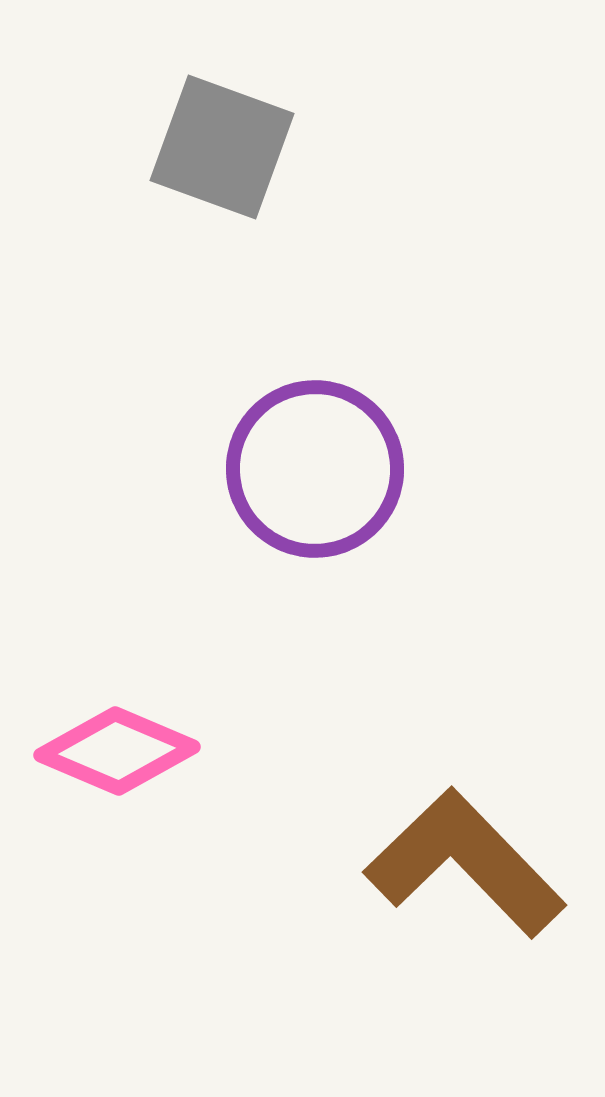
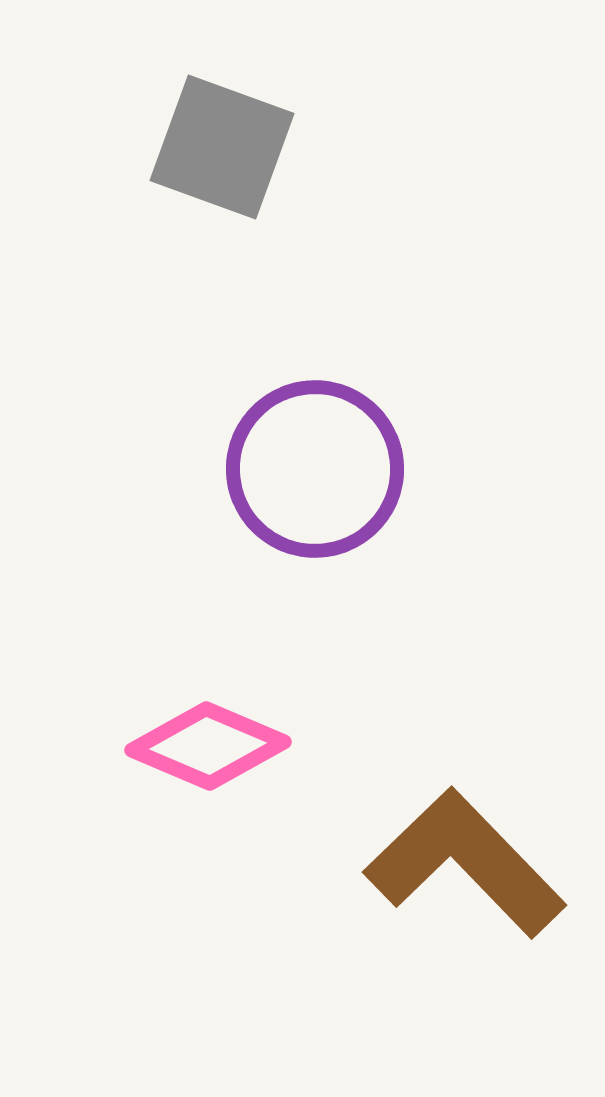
pink diamond: moved 91 px right, 5 px up
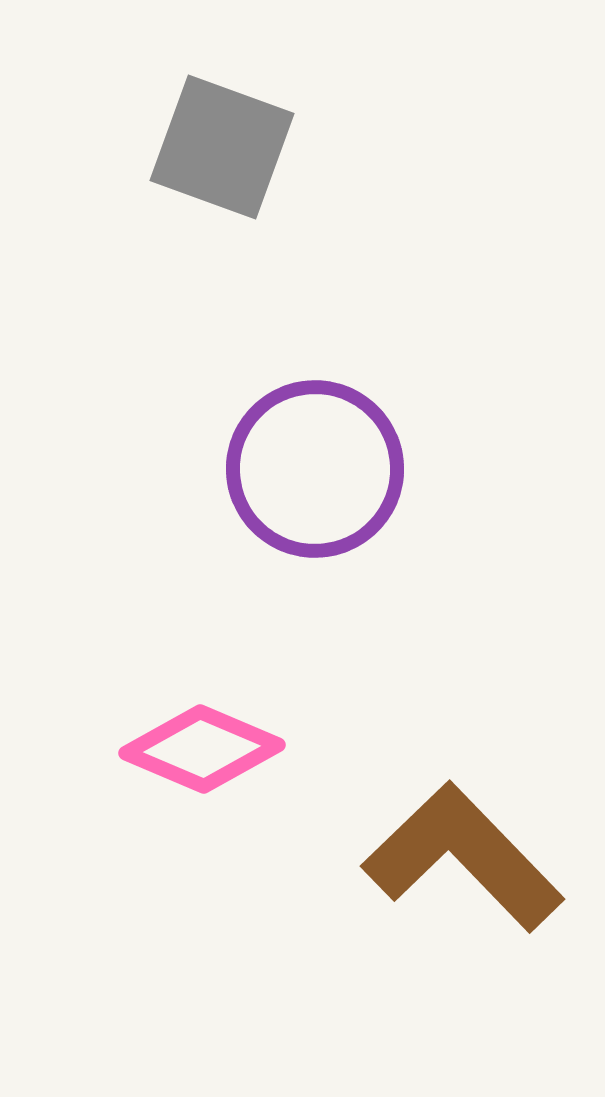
pink diamond: moved 6 px left, 3 px down
brown L-shape: moved 2 px left, 6 px up
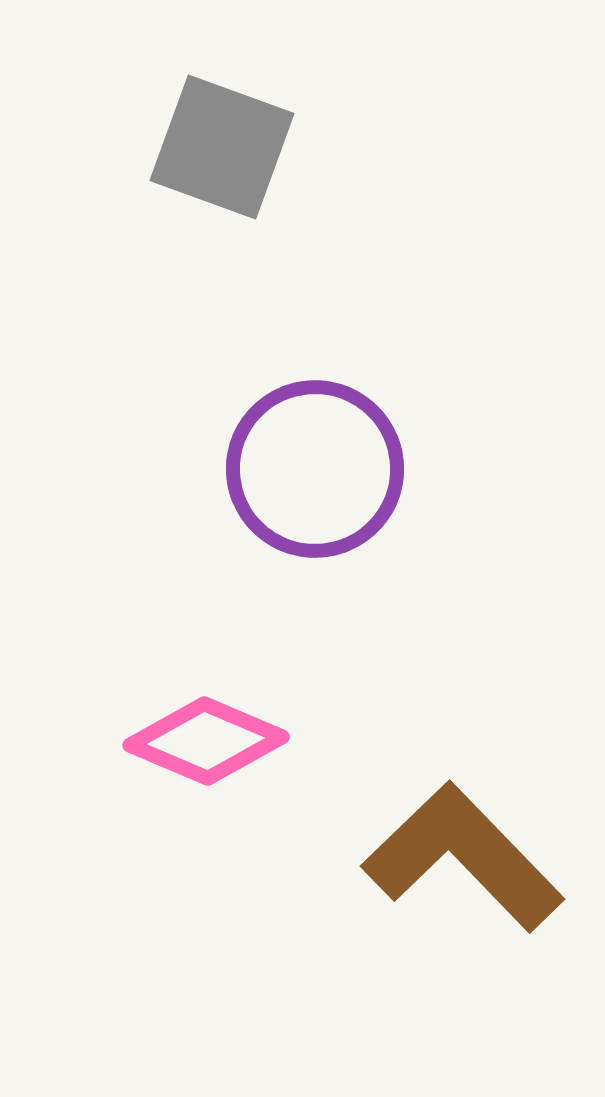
pink diamond: moved 4 px right, 8 px up
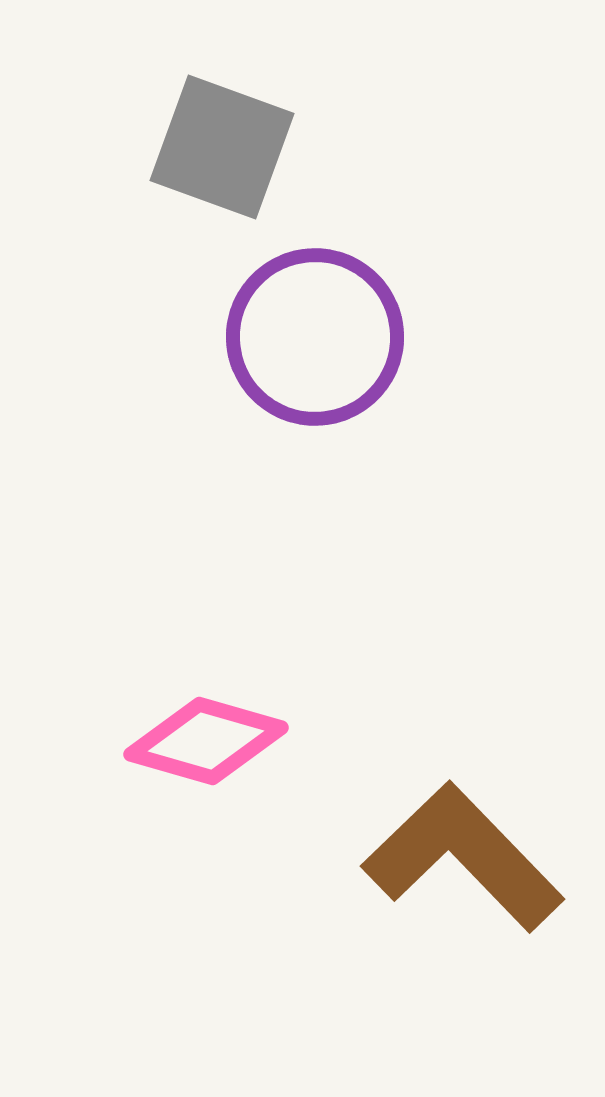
purple circle: moved 132 px up
pink diamond: rotated 7 degrees counterclockwise
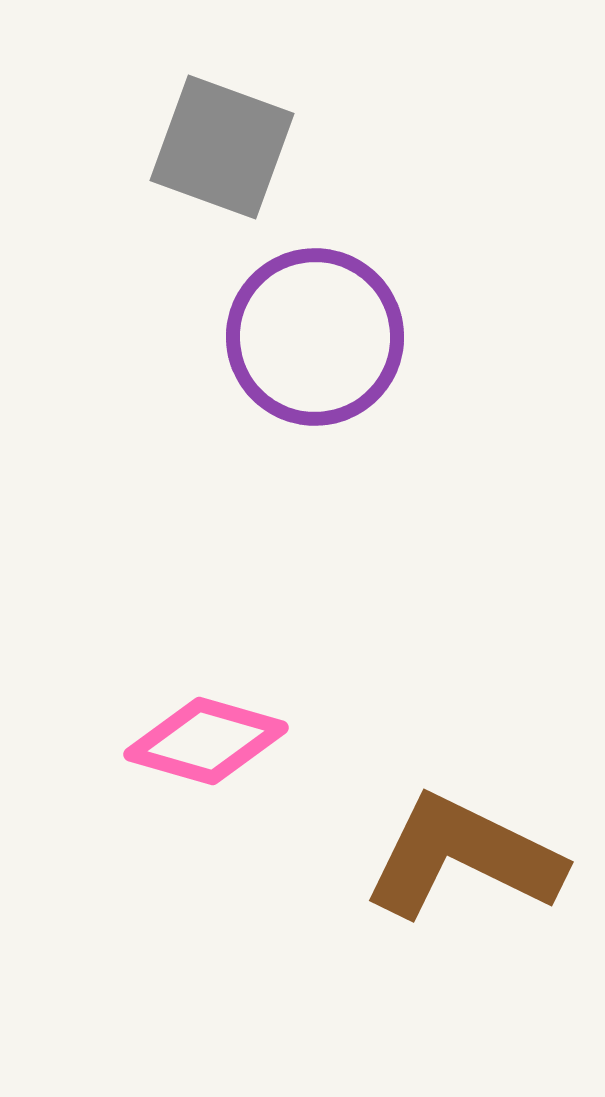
brown L-shape: rotated 20 degrees counterclockwise
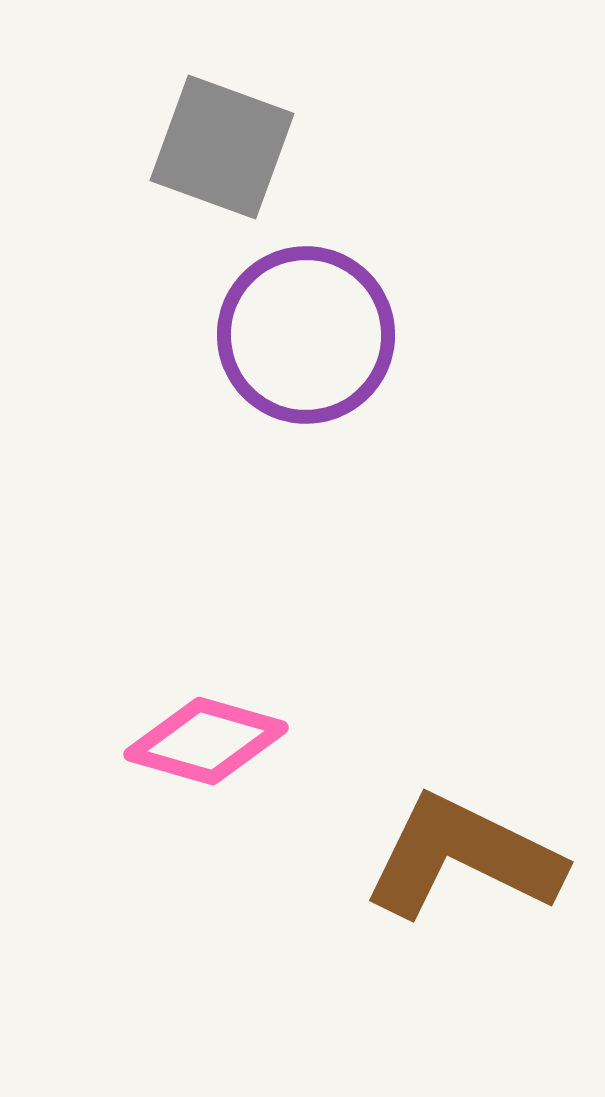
purple circle: moved 9 px left, 2 px up
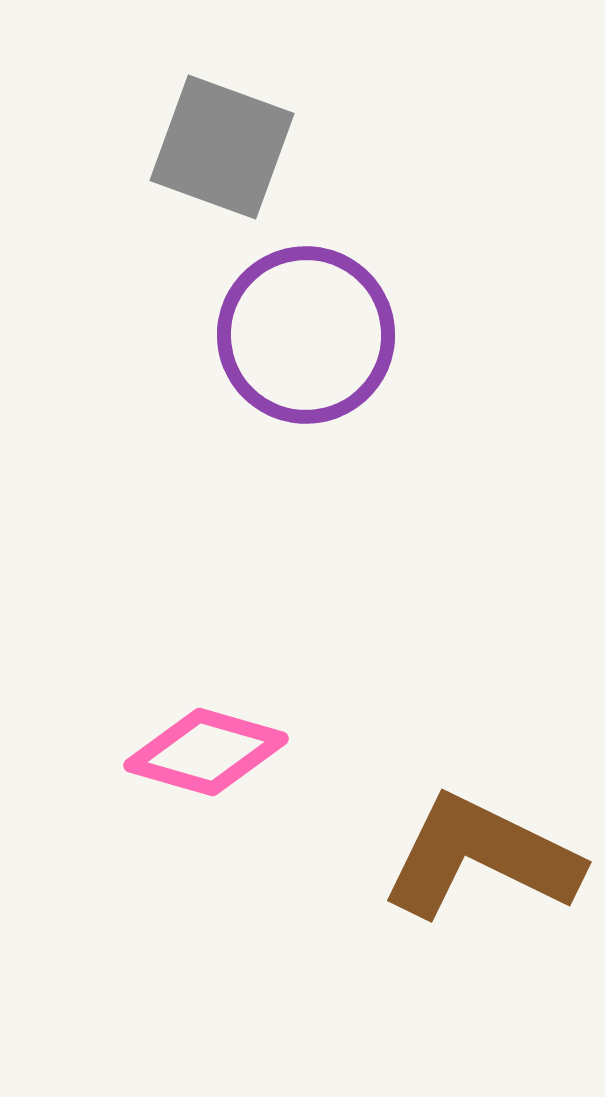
pink diamond: moved 11 px down
brown L-shape: moved 18 px right
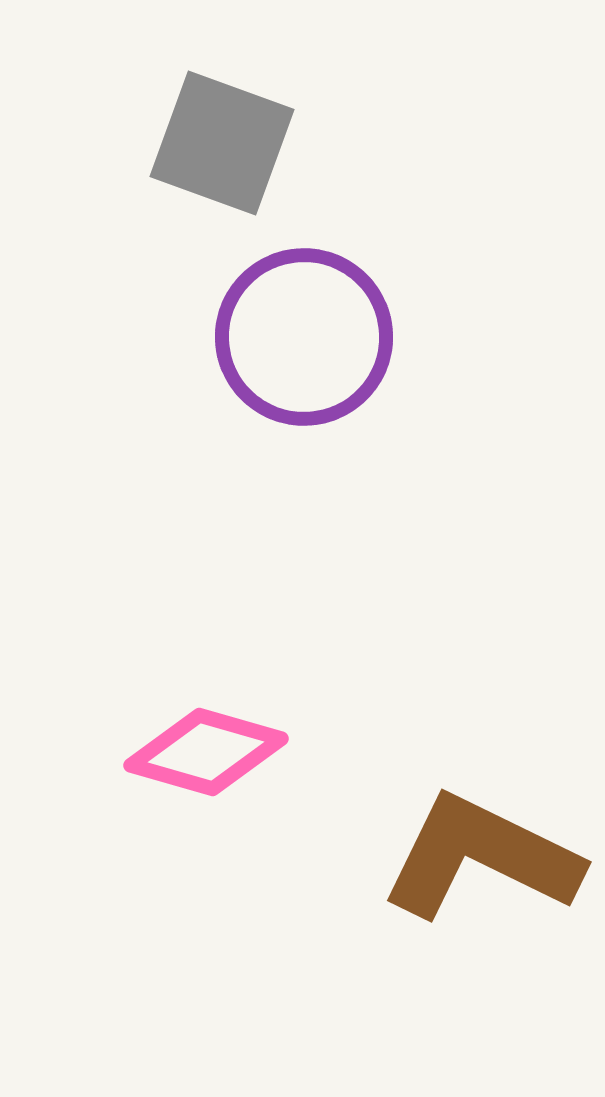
gray square: moved 4 px up
purple circle: moved 2 px left, 2 px down
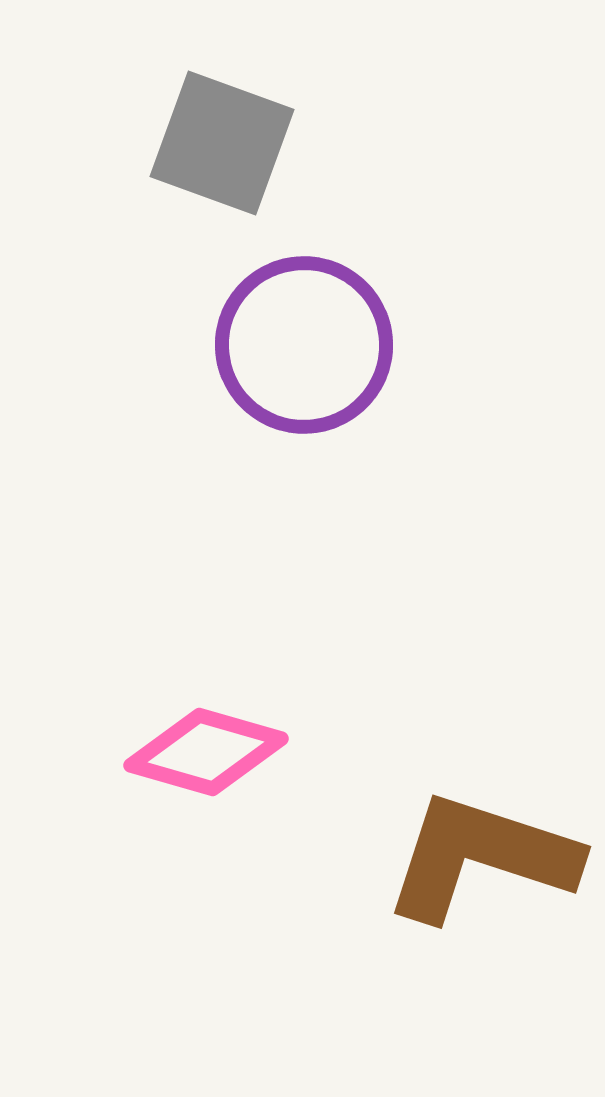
purple circle: moved 8 px down
brown L-shape: rotated 8 degrees counterclockwise
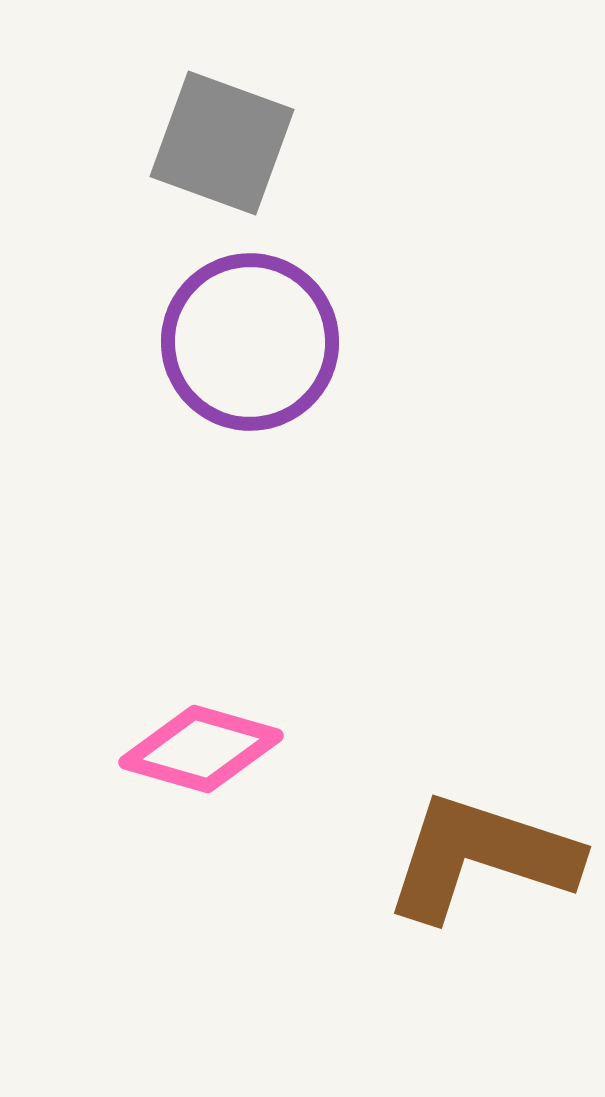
purple circle: moved 54 px left, 3 px up
pink diamond: moved 5 px left, 3 px up
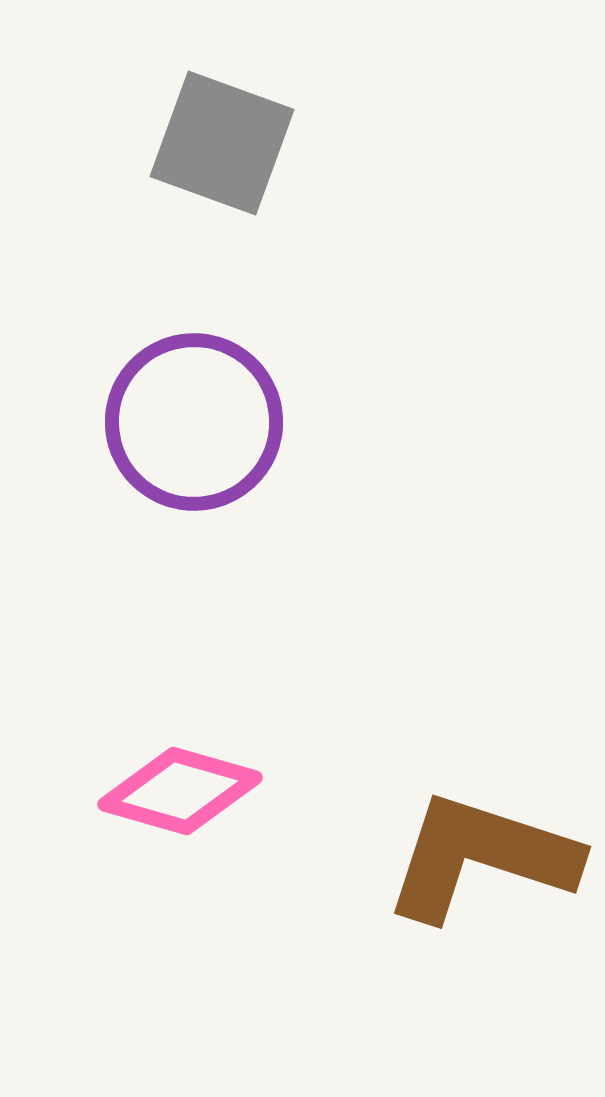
purple circle: moved 56 px left, 80 px down
pink diamond: moved 21 px left, 42 px down
